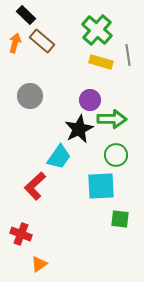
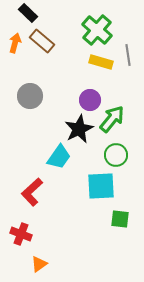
black rectangle: moved 2 px right, 2 px up
green arrow: rotated 52 degrees counterclockwise
red L-shape: moved 3 px left, 6 px down
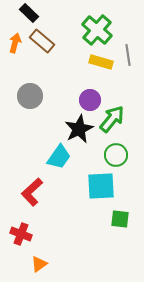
black rectangle: moved 1 px right
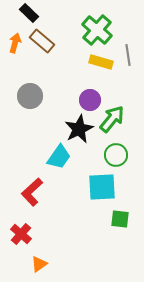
cyan square: moved 1 px right, 1 px down
red cross: rotated 20 degrees clockwise
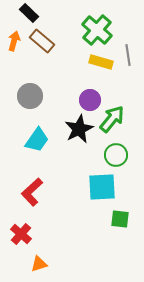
orange arrow: moved 1 px left, 2 px up
cyan trapezoid: moved 22 px left, 17 px up
orange triangle: rotated 18 degrees clockwise
